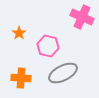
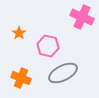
orange cross: rotated 18 degrees clockwise
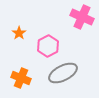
pink hexagon: rotated 20 degrees clockwise
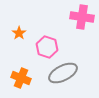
pink cross: rotated 15 degrees counterclockwise
pink hexagon: moved 1 px left, 1 px down; rotated 15 degrees counterclockwise
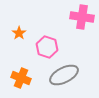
gray ellipse: moved 1 px right, 2 px down
